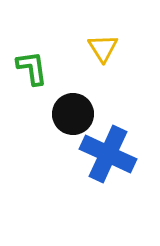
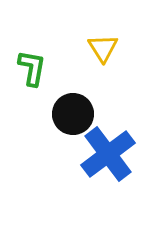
green L-shape: rotated 18 degrees clockwise
blue cross: rotated 28 degrees clockwise
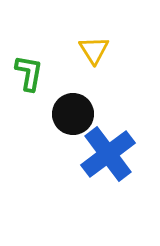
yellow triangle: moved 9 px left, 2 px down
green L-shape: moved 3 px left, 5 px down
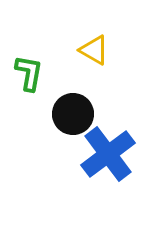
yellow triangle: rotated 28 degrees counterclockwise
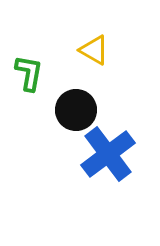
black circle: moved 3 px right, 4 px up
